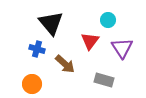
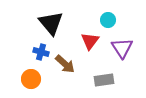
blue cross: moved 4 px right, 3 px down
gray rectangle: rotated 24 degrees counterclockwise
orange circle: moved 1 px left, 5 px up
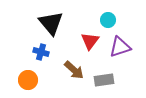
purple triangle: moved 2 px left, 1 px up; rotated 45 degrees clockwise
brown arrow: moved 9 px right, 6 px down
orange circle: moved 3 px left, 1 px down
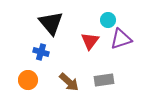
purple triangle: moved 1 px right, 8 px up
brown arrow: moved 5 px left, 12 px down
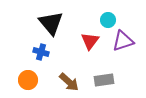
purple triangle: moved 2 px right, 2 px down
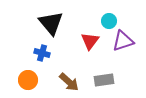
cyan circle: moved 1 px right, 1 px down
blue cross: moved 1 px right, 1 px down
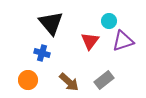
gray rectangle: rotated 30 degrees counterclockwise
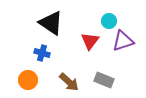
black triangle: rotated 16 degrees counterclockwise
gray rectangle: rotated 60 degrees clockwise
